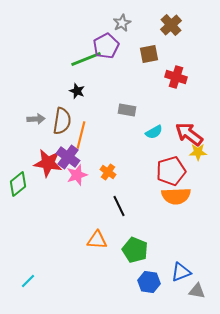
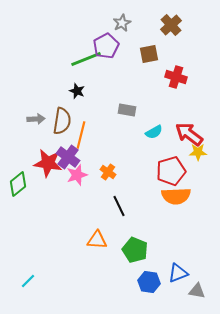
blue triangle: moved 3 px left, 1 px down
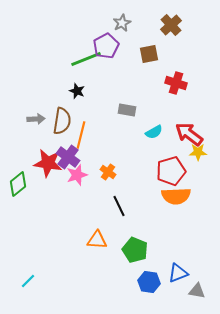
red cross: moved 6 px down
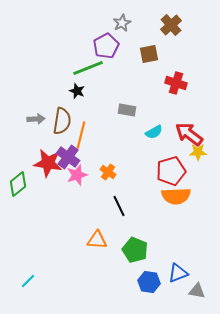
green line: moved 2 px right, 9 px down
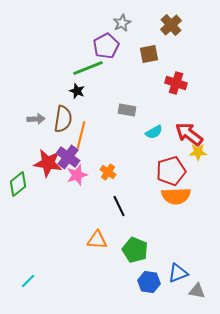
brown semicircle: moved 1 px right, 2 px up
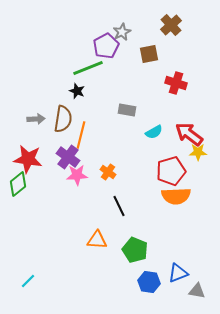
gray star: moved 9 px down
red star: moved 20 px left, 4 px up
pink star: rotated 15 degrees clockwise
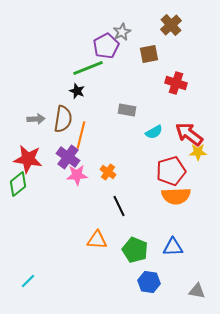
blue triangle: moved 5 px left, 26 px up; rotated 20 degrees clockwise
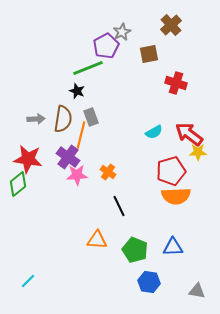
gray rectangle: moved 36 px left, 7 px down; rotated 60 degrees clockwise
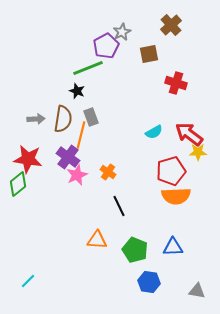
pink star: rotated 20 degrees counterclockwise
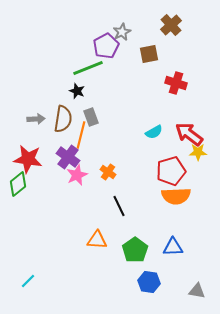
green pentagon: rotated 15 degrees clockwise
